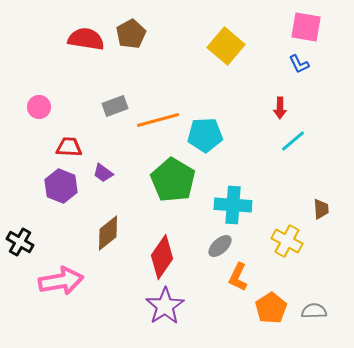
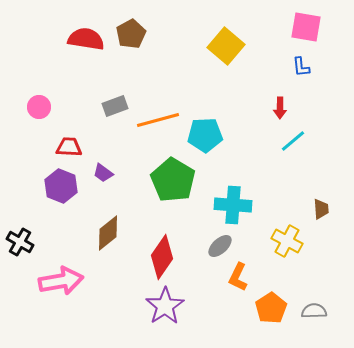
blue L-shape: moved 2 px right, 3 px down; rotated 20 degrees clockwise
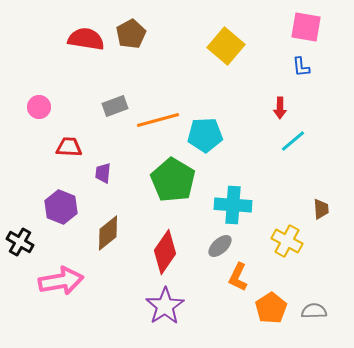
purple trapezoid: rotated 60 degrees clockwise
purple hexagon: moved 21 px down
red diamond: moved 3 px right, 5 px up
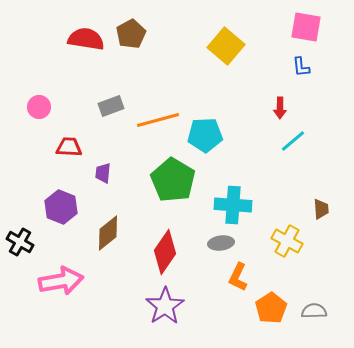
gray rectangle: moved 4 px left
gray ellipse: moved 1 px right, 3 px up; rotated 35 degrees clockwise
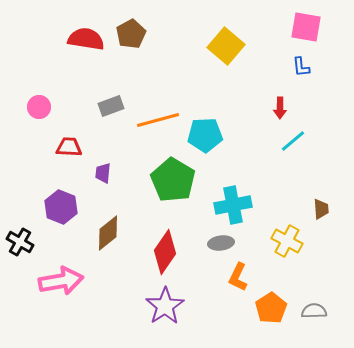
cyan cross: rotated 15 degrees counterclockwise
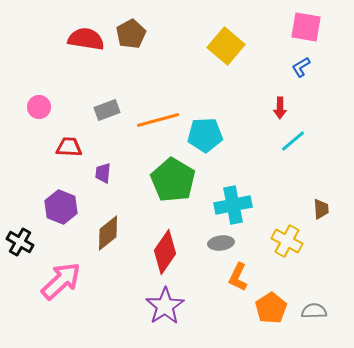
blue L-shape: rotated 65 degrees clockwise
gray rectangle: moved 4 px left, 4 px down
pink arrow: rotated 33 degrees counterclockwise
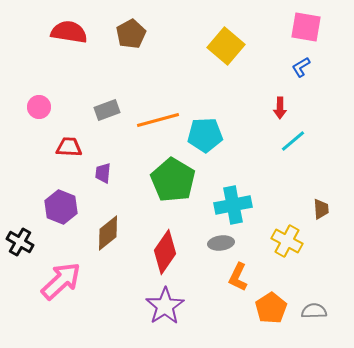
red semicircle: moved 17 px left, 7 px up
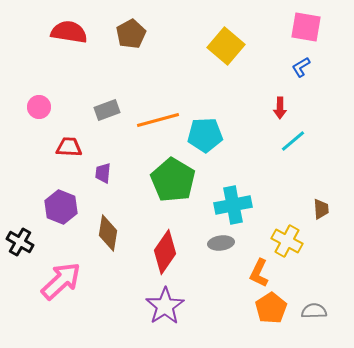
brown diamond: rotated 42 degrees counterclockwise
orange L-shape: moved 21 px right, 4 px up
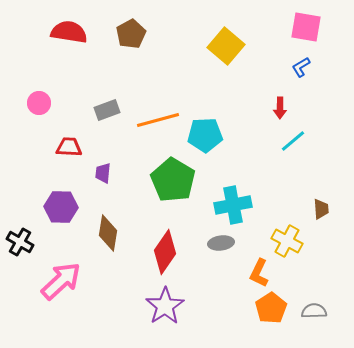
pink circle: moved 4 px up
purple hexagon: rotated 20 degrees counterclockwise
